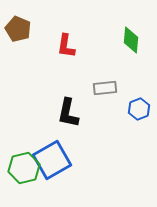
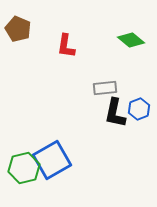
green diamond: rotated 56 degrees counterclockwise
black L-shape: moved 47 px right
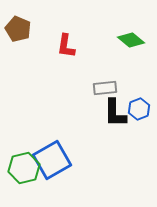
black L-shape: rotated 12 degrees counterclockwise
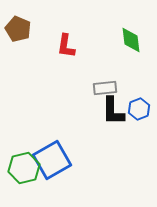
green diamond: rotated 44 degrees clockwise
black L-shape: moved 2 px left, 2 px up
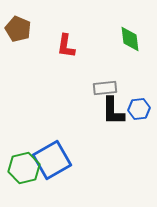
green diamond: moved 1 px left, 1 px up
blue hexagon: rotated 15 degrees clockwise
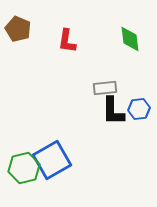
red L-shape: moved 1 px right, 5 px up
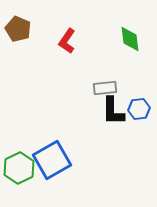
red L-shape: rotated 25 degrees clockwise
green hexagon: moved 5 px left; rotated 12 degrees counterclockwise
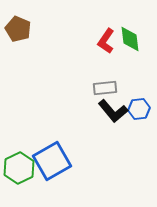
red L-shape: moved 39 px right
black L-shape: rotated 40 degrees counterclockwise
blue square: moved 1 px down
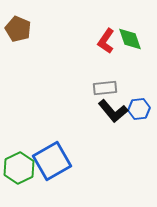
green diamond: rotated 12 degrees counterclockwise
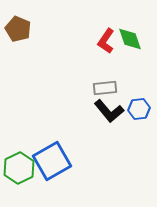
black L-shape: moved 4 px left
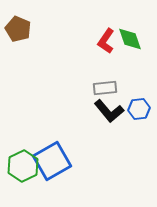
green hexagon: moved 4 px right, 2 px up
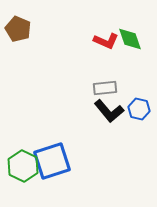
red L-shape: rotated 100 degrees counterclockwise
blue hexagon: rotated 20 degrees clockwise
blue square: rotated 12 degrees clockwise
green hexagon: rotated 8 degrees counterclockwise
